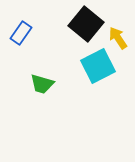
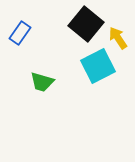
blue rectangle: moved 1 px left
green trapezoid: moved 2 px up
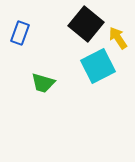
blue rectangle: rotated 15 degrees counterclockwise
green trapezoid: moved 1 px right, 1 px down
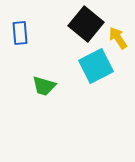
blue rectangle: rotated 25 degrees counterclockwise
cyan square: moved 2 px left
green trapezoid: moved 1 px right, 3 px down
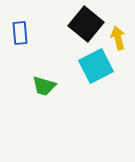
yellow arrow: rotated 20 degrees clockwise
